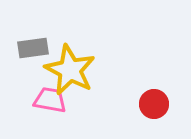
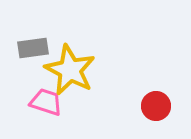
pink trapezoid: moved 4 px left, 2 px down; rotated 8 degrees clockwise
red circle: moved 2 px right, 2 px down
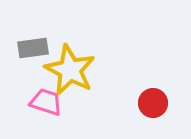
red circle: moved 3 px left, 3 px up
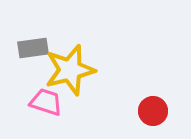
yellow star: rotated 30 degrees clockwise
red circle: moved 8 px down
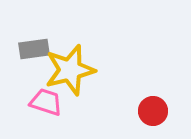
gray rectangle: moved 1 px right, 1 px down
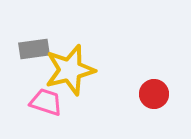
red circle: moved 1 px right, 17 px up
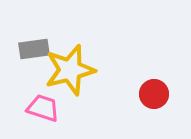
pink trapezoid: moved 3 px left, 6 px down
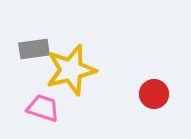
yellow star: moved 1 px right
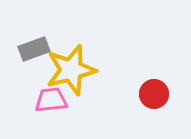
gray rectangle: rotated 12 degrees counterclockwise
pink trapezoid: moved 8 px right, 8 px up; rotated 24 degrees counterclockwise
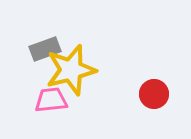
gray rectangle: moved 11 px right
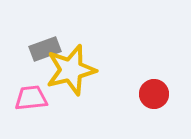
pink trapezoid: moved 20 px left, 2 px up
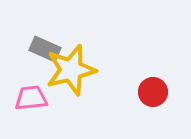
gray rectangle: rotated 44 degrees clockwise
red circle: moved 1 px left, 2 px up
